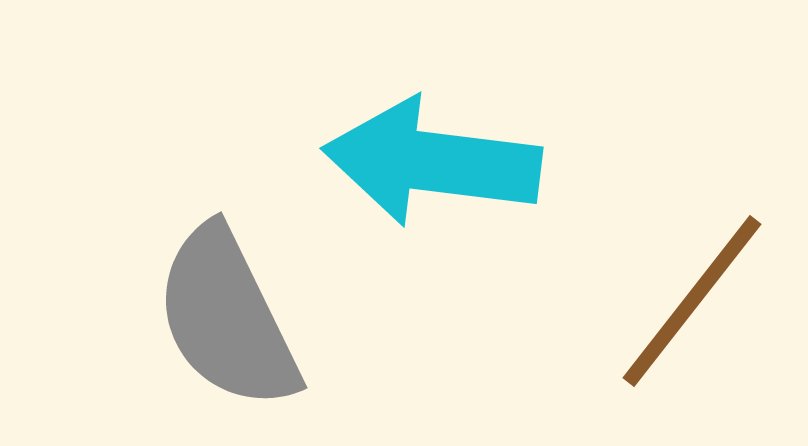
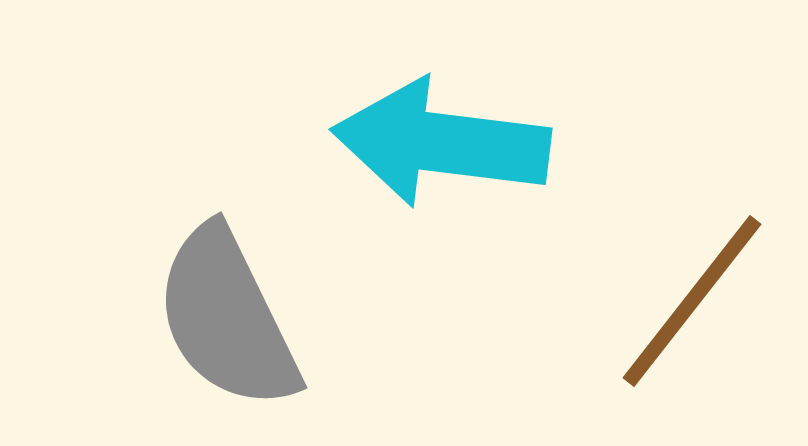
cyan arrow: moved 9 px right, 19 px up
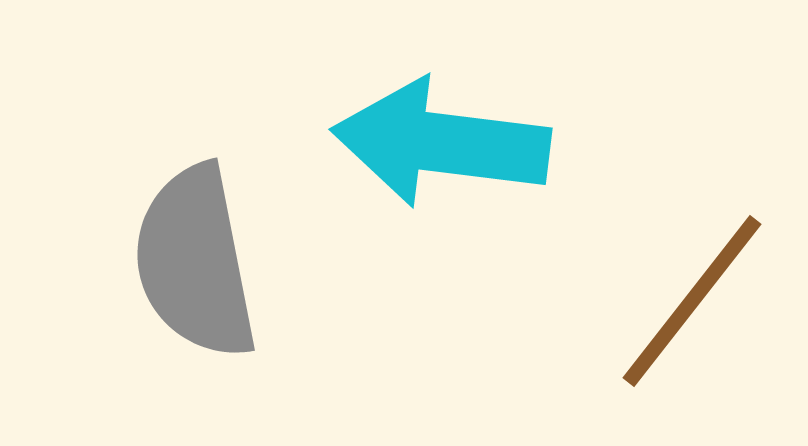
gray semicircle: moved 32 px left, 56 px up; rotated 15 degrees clockwise
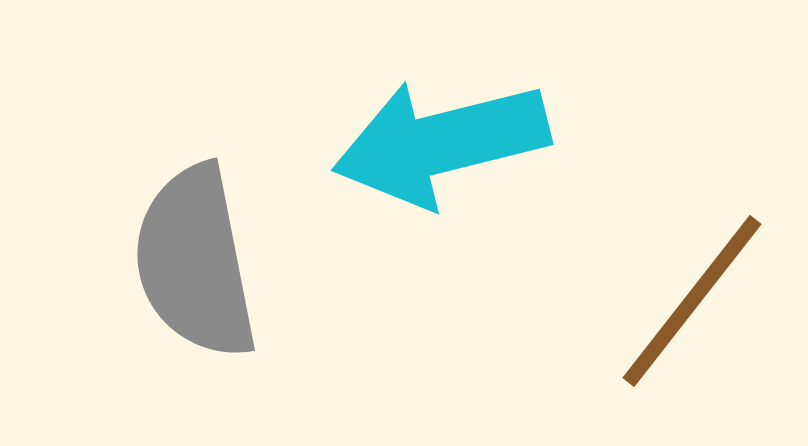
cyan arrow: rotated 21 degrees counterclockwise
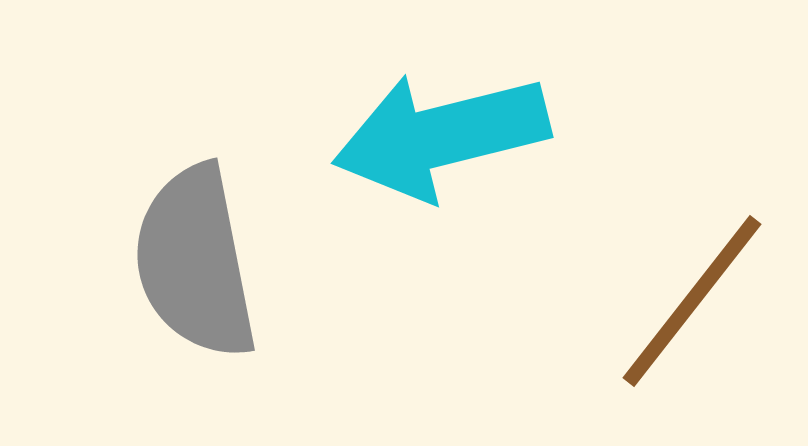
cyan arrow: moved 7 px up
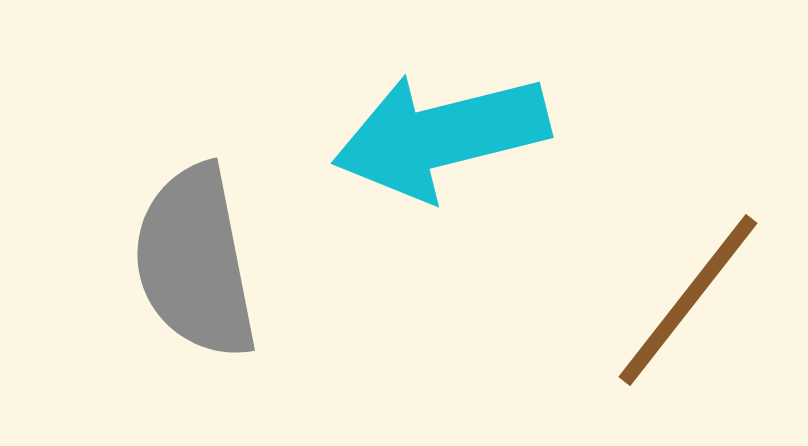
brown line: moved 4 px left, 1 px up
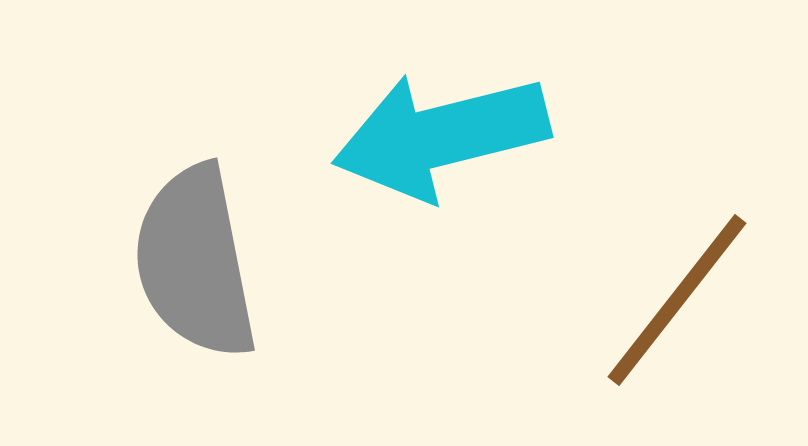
brown line: moved 11 px left
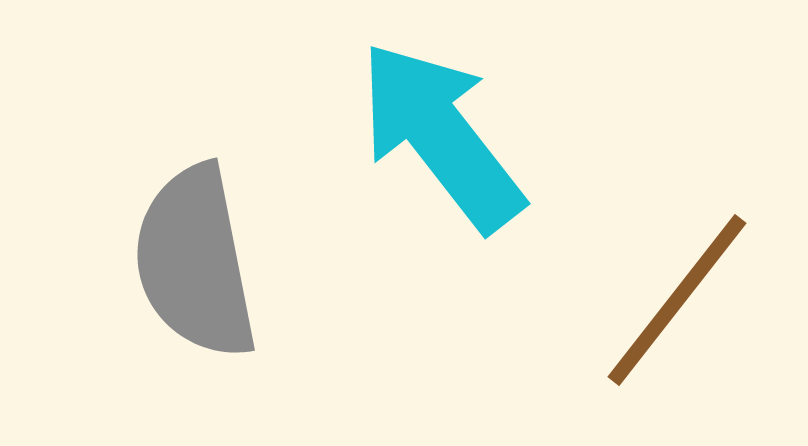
cyan arrow: rotated 66 degrees clockwise
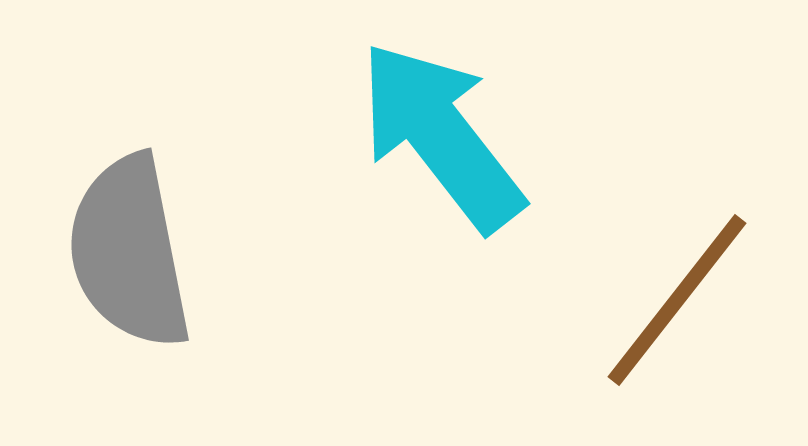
gray semicircle: moved 66 px left, 10 px up
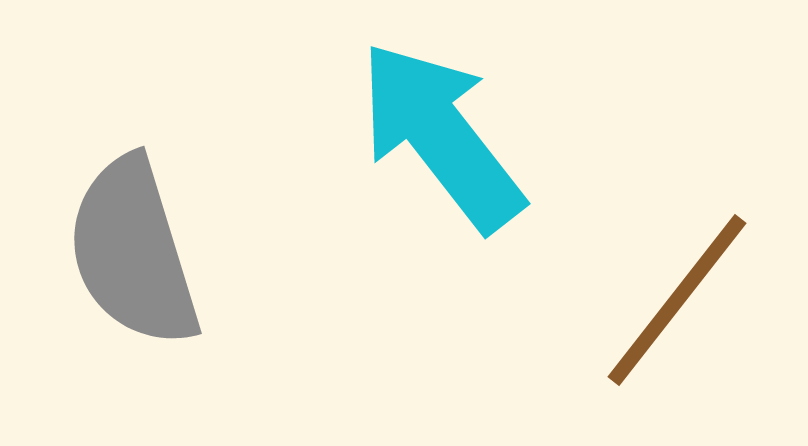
gray semicircle: moved 4 px right; rotated 6 degrees counterclockwise
